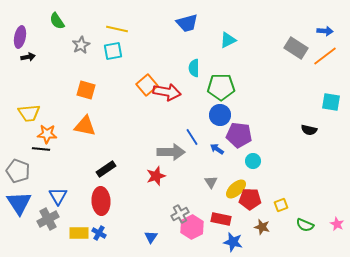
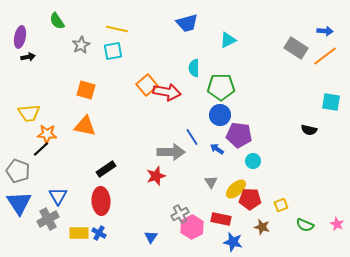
black line at (41, 149): rotated 48 degrees counterclockwise
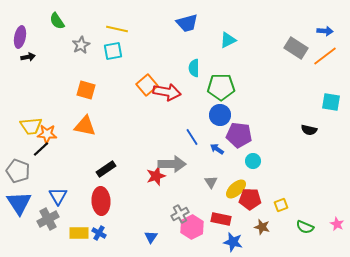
yellow trapezoid at (29, 113): moved 2 px right, 13 px down
gray arrow at (171, 152): moved 1 px right, 12 px down
green semicircle at (305, 225): moved 2 px down
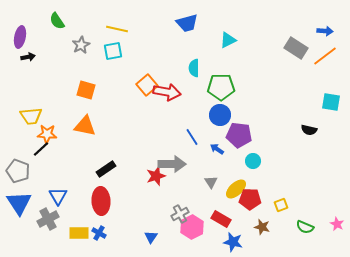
yellow trapezoid at (31, 126): moved 10 px up
red rectangle at (221, 219): rotated 18 degrees clockwise
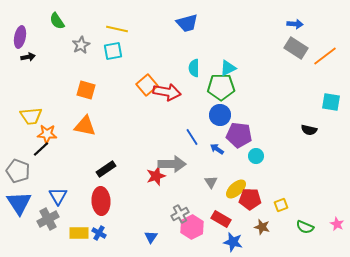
blue arrow at (325, 31): moved 30 px left, 7 px up
cyan triangle at (228, 40): moved 28 px down
cyan circle at (253, 161): moved 3 px right, 5 px up
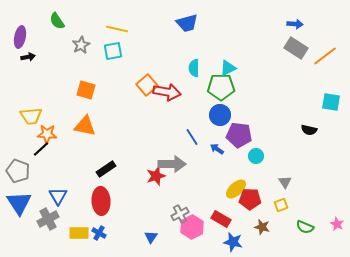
gray triangle at (211, 182): moved 74 px right
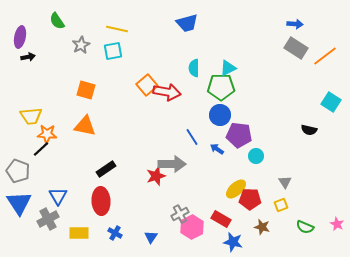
cyan square at (331, 102): rotated 24 degrees clockwise
blue cross at (99, 233): moved 16 px right
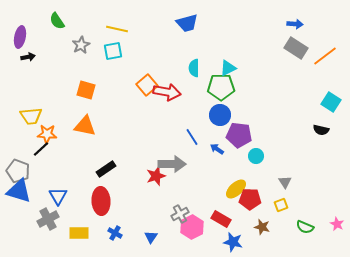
black semicircle at (309, 130): moved 12 px right
blue triangle at (19, 203): moved 12 px up; rotated 40 degrees counterclockwise
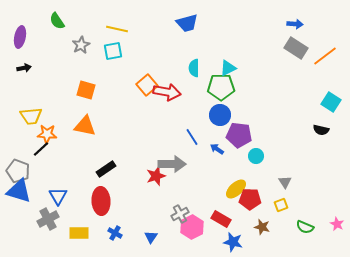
black arrow at (28, 57): moved 4 px left, 11 px down
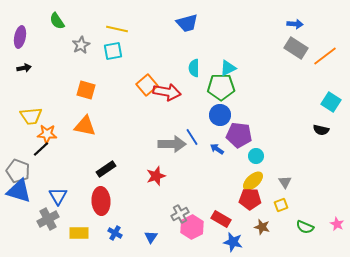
gray arrow at (172, 164): moved 20 px up
yellow ellipse at (236, 189): moved 17 px right, 8 px up
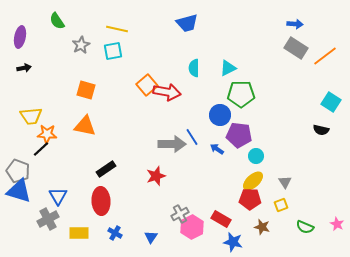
green pentagon at (221, 87): moved 20 px right, 7 px down
